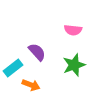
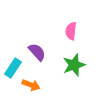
pink semicircle: moved 2 px left, 1 px down; rotated 90 degrees clockwise
cyan rectangle: rotated 18 degrees counterclockwise
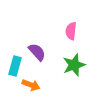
cyan rectangle: moved 2 px right, 2 px up; rotated 18 degrees counterclockwise
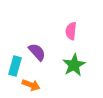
green star: rotated 10 degrees counterclockwise
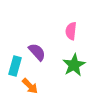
orange arrow: moved 1 px left, 1 px down; rotated 24 degrees clockwise
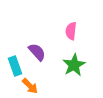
cyan rectangle: rotated 36 degrees counterclockwise
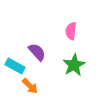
cyan rectangle: rotated 42 degrees counterclockwise
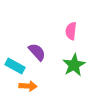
orange arrow: moved 2 px left; rotated 42 degrees counterclockwise
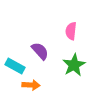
purple semicircle: moved 3 px right, 1 px up
orange arrow: moved 3 px right, 1 px up
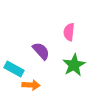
pink semicircle: moved 2 px left, 1 px down
purple semicircle: moved 1 px right
cyan rectangle: moved 1 px left, 3 px down
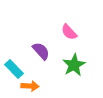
pink semicircle: rotated 48 degrees counterclockwise
cyan rectangle: rotated 18 degrees clockwise
orange arrow: moved 1 px left, 1 px down
